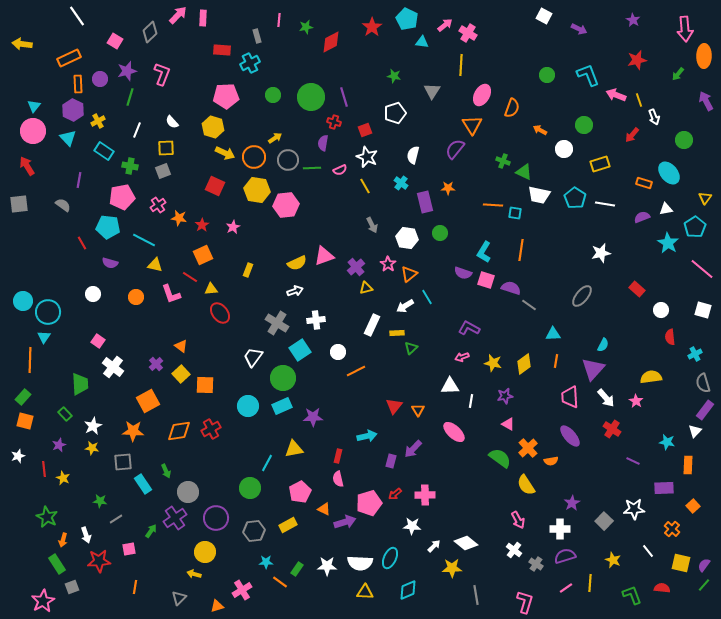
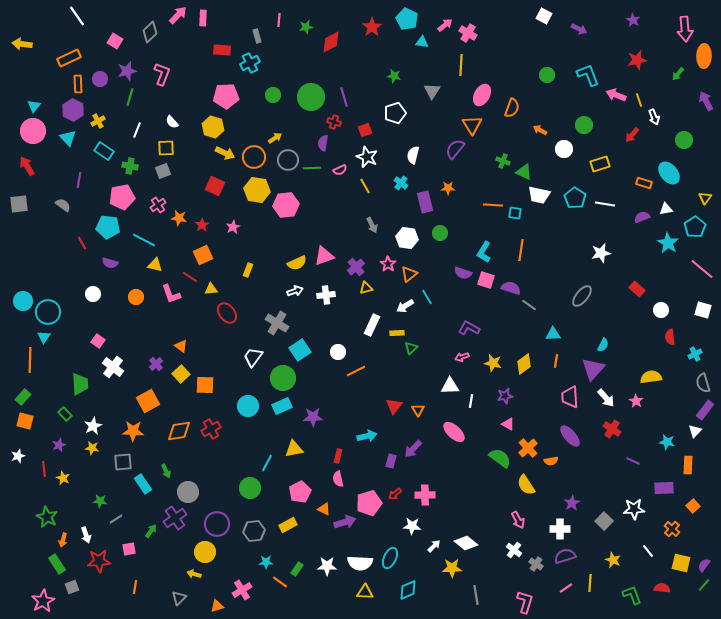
red ellipse at (220, 313): moved 7 px right
white cross at (316, 320): moved 10 px right, 25 px up
purple circle at (216, 518): moved 1 px right, 6 px down
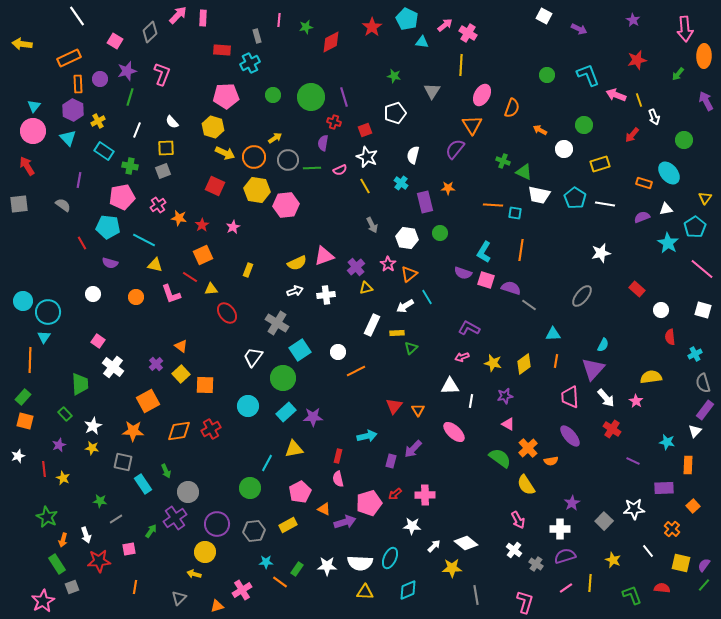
cyan rectangle at (282, 406): moved 4 px right, 6 px down; rotated 18 degrees counterclockwise
gray square at (123, 462): rotated 18 degrees clockwise
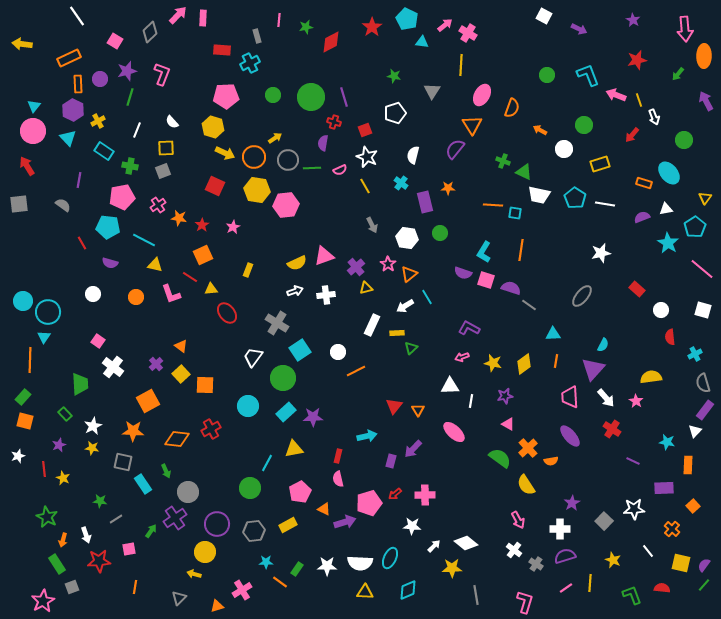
orange diamond at (179, 431): moved 2 px left, 8 px down; rotated 15 degrees clockwise
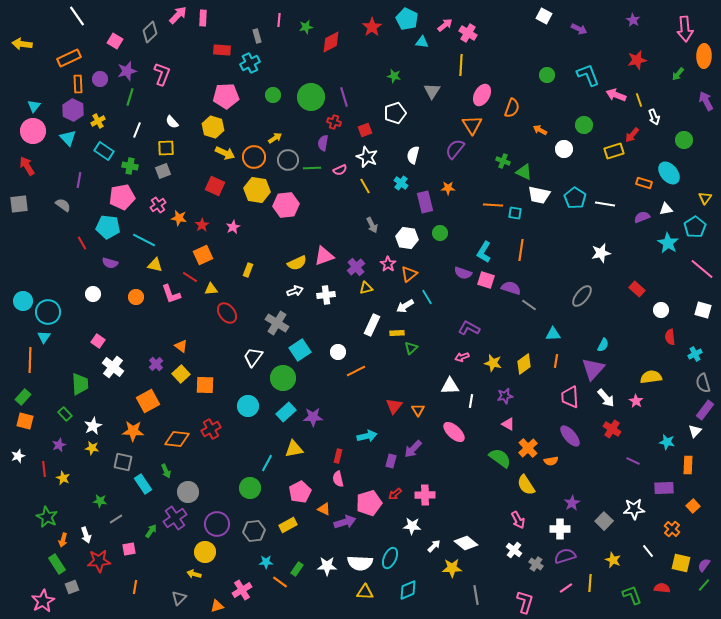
yellow rectangle at (600, 164): moved 14 px right, 13 px up
